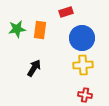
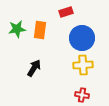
red cross: moved 3 px left
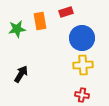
orange rectangle: moved 9 px up; rotated 18 degrees counterclockwise
black arrow: moved 13 px left, 6 px down
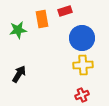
red rectangle: moved 1 px left, 1 px up
orange rectangle: moved 2 px right, 2 px up
green star: moved 1 px right, 1 px down
black arrow: moved 2 px left
red cross: rotated 32 degrees counterclockwise
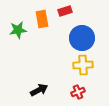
black arrow: moved 20 px right, 16 px down; rotated 30 degrees clockwise
red cross: moved 4 px left, 3 px up
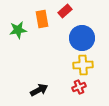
red rectangle: rotated 24 degrees counterclockwise
red cross: moved 1 px right, 5 px up
